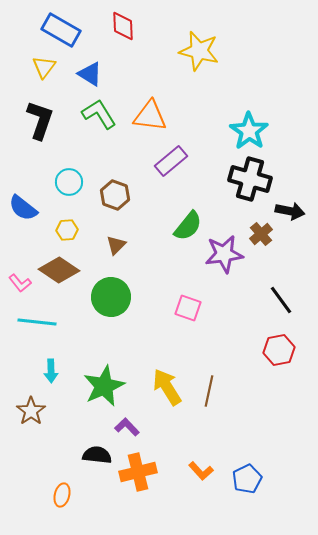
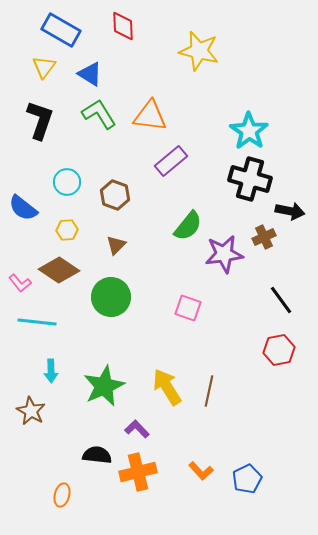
cyan circle: moved 2 px left
brown cross: moved 3 px right, 3 px down; rotated 15 degrees clockwise
brown star: rotated 8 degrees counterclockwise
purple L-shape: moved 10 px right, 2 px down
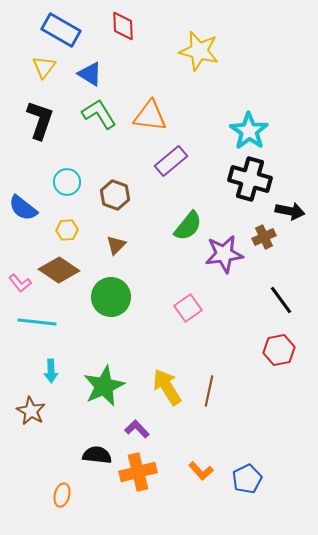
pink square: rotated 36 degrees clockwise
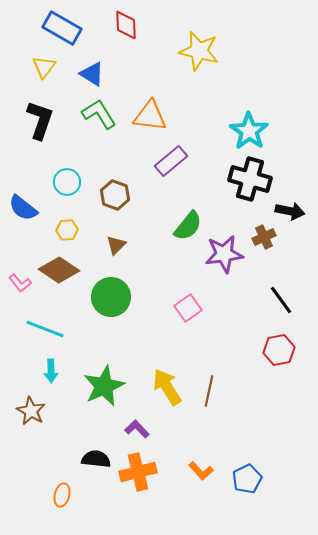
red diamond: moved 3 px right, 1 px up
blue rectangle: moved 1 px right, 2 px up
blue triangle: moved 2 px right
cyan line: moved 8 px right, 7 px down; rotated 15 degrees clockwise
black semicircle: moved 1 px left, 4 px down
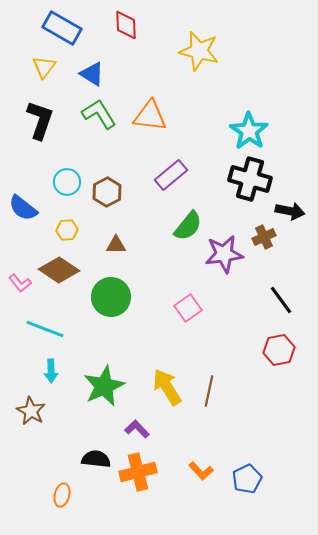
purple rectangle: moved 14 px down
brown hexagon: moved 8 px left, 3 px up; rotated 12 degrees clockwise
brown triangle: rotated 45 degrees clockwise
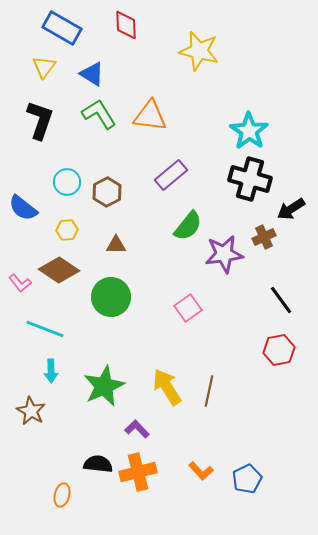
black arrow: moved 1 px right, 2 px up; rotated 136 degrees clockwise
black semicircle: moved 2 px right, 5 px down
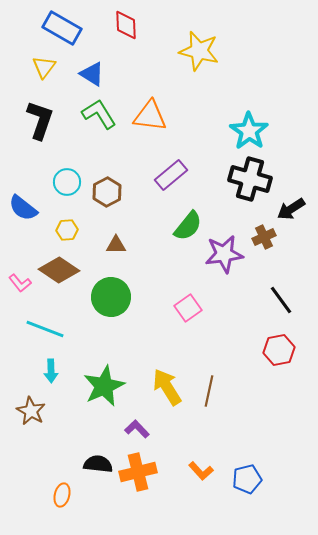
blue pentagon: rotated 12 degrees clockwise
